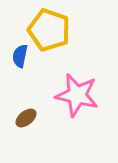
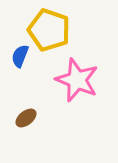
blue semicircle: rotated 10 degrees clockwise
pink star: moved 15 px up; rotated 9 degrees clockwise
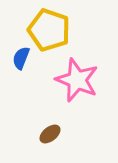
blue semicircle: moved 1 px right, 2 px down
brown ellipse: moved 24 px right, 16 px down
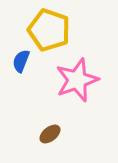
blue semicircle: moved 3 px down
pink star: rotated 30 degrees clockwise
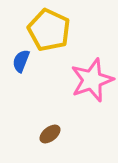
yellow pentagon: rotated 6 degrees clockwise
pink star: moved 15 px right
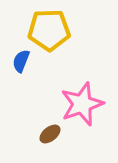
yellow pentagon: rotated 27 degrees counterclockwise
pink star: moved 10 px left, 24 px down
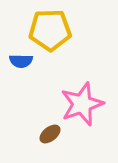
yellow pentagon: moved 1 px right
blue semicircle: rotated 110 degrees counterclockwise
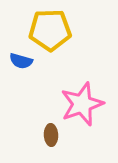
blue semicircle: rotated 15 degrees clockwise
brown ellipse: moved 1 px right, 1 px down; rotated 55 degrees counterclockwise
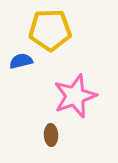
blue semicircle: rotated 150 degrees clockwise
pink star: moved 7 px left, 8 px up
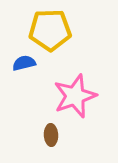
blue semicircle: moved 3 px right, 2 px down
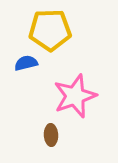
blue semicircle: moved 2 px right
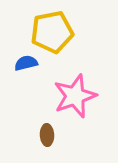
yellow pentagon: moved 2 px right, 2 px down; rotated 9 degrees counterclockwise
brown ellipse: moved 4 px left
